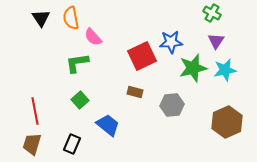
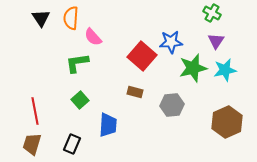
orange semicircle: rotated 15 degrees clockwise
red square: rotated 24 degrees counterclockwise
blue trapezoid: rotated 55 degrees clockwise
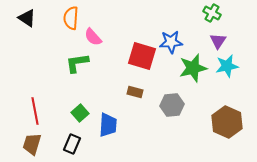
black triangle: moved 14 px left; rotated 24 degrees counterclockwise
purple triangle: moved 2 px right
red square: rotated 24 degrees counterclockwise
cyan star: moved 2 px right, 4 px up
green square: moved 13 px down
brown hexagon: rotated 12 degrees counterclockwise
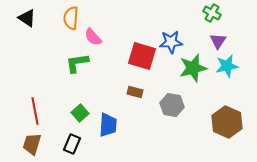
gray hexagon: rotated 15 degrees clockwise
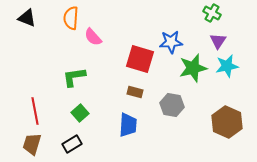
black triangle: rotated 12 degrees counterclockwise
red square: moved 2 px left, 3 px down
green L-shape: moved 3 px left, 14 px down
blue trapezoid: moved 20 px right
black rectangle: rotated 36 degrees clockwise
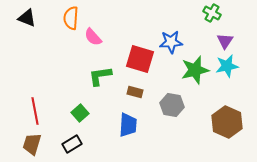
purple triangle: moved 7 px right
green star: moved 2 px right, 2 px down
green L-shape: moved 26 px right, 1 px up
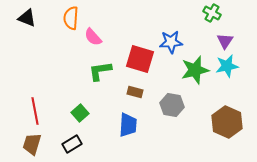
green L-shape: moved 5 px up
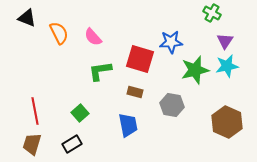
orange semicircle: moved 12 px left, 15 px down; rotated 150 degrees clockwise
blue trapezoid: rotated 15 degrees counterclockwise
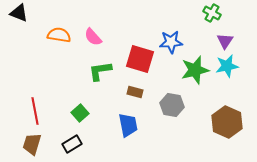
black triangle: moved 8 px left, 5 px up
orange semicircle: moved 2 px down; rotated 55 degrees counterclockwise
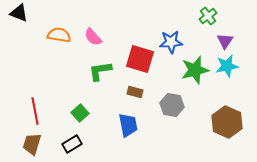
green cross: moved 4 px left, 3 px down; rotated 24 degrees clockwise
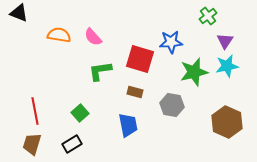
green star: moved 1 px left, 2 px down
